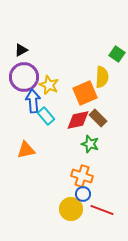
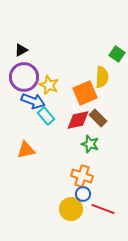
blue arrow: rotated 115 degrees clockwise
red line: moved 1 px right, 1 px up
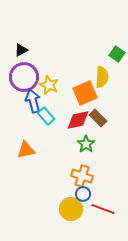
blue arrow: rotated 125 degrees counterclockwise
green star: moved 4 px left; rotated 18 degrees clockwise
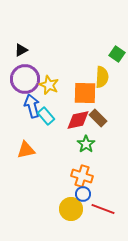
purple circle: moved 1 px right, 2 px down
orange square: rotated 25 degrees clockwise
blue arrow: moved 1 px left, 5 px down
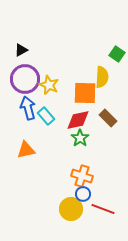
blue arrow: moved 4 px left, 2 px down
brown rectangle: moved 10 px right
green star: moved 6 px left, 6 px up
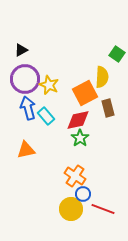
orange square: rotated 30 degrees counterclockwise
brown rectangle: moved 10 px up; rotated 30 degrees clockwise
orange cross: moved 7 px left; rotated 15 degrees clockwise
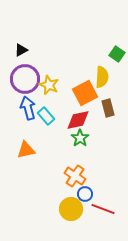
blue circle: moved 2 px right
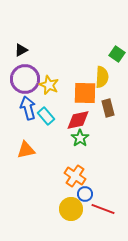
orange square: rotated 30 degrees clockwise
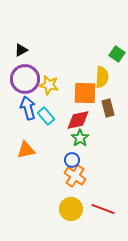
yellow star: rotated 12 degrees counterclockwise
blue circle: moved 13 px left, 34 px up
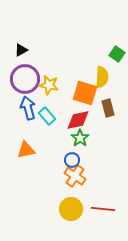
orange square: rotated 15 degrees clockwise
cyan rectangle: moved 1 px right
red line: rotated 15 degrees counterclockwise
